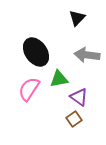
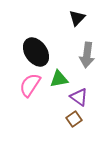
gray arrow: rotated 90 degrees counterclockwise
pink semicircle: moved 1 px right, 4 px up
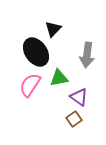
black triangle: moved 24 px left, 11 px down
green triangle: moved 1 px up
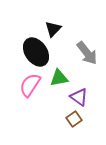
gray arrow: moved 2 px up; rotated 45 degrees counterclockwise
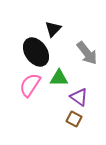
green triangle: rotated 12 degrees clockwise
brown square: rotated 28 degrees counterclockwise
